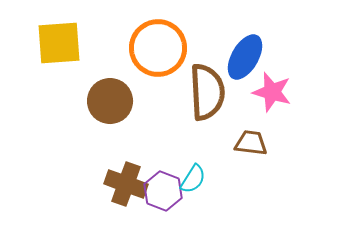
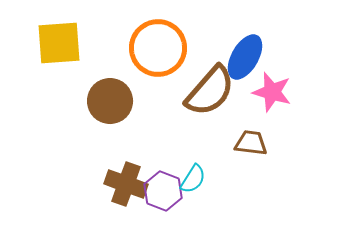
brown semicircle: moved 3 px right, 1 px up; rotated 44 degrees clockwise
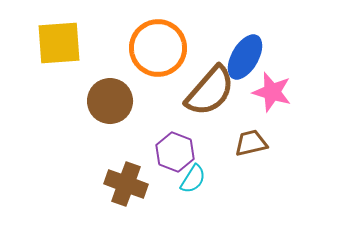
brown trapezoid: rotated 20 degrees counterclockwise
purple hexagon: moved 12 px right, 39 px up
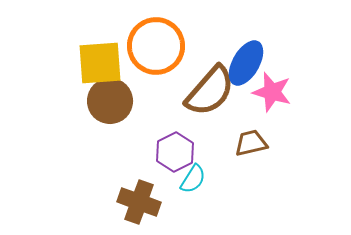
yellow square: moved 41 px right, 20 px down
orange circle: moved 2 px left, 2 px up
blue ellipse: moved 1 px right, 6 px down
purple hexagon: rotated 12 degrees clockwise
brown cross: moved 13 px right, 18 px down
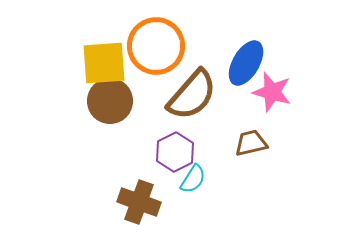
yellow square: moved 4 px right
brown semicircle: moved 18 px left, 4 px down
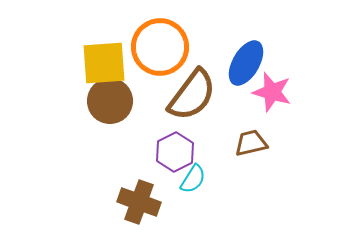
orange circle: moved 4 px right, 1 px down
brown semicircle: rotated 4 degrees counterclockwise
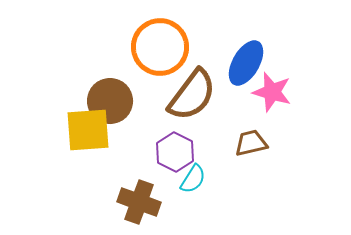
yellow square: moved 16 px left, 67 px down
purple hexagon: rotated 6 degrees counterclockwise
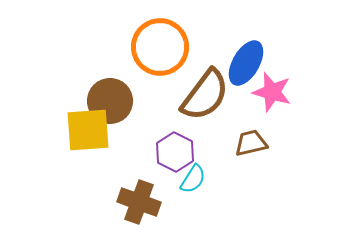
brown semicircle: moved 13 px right
